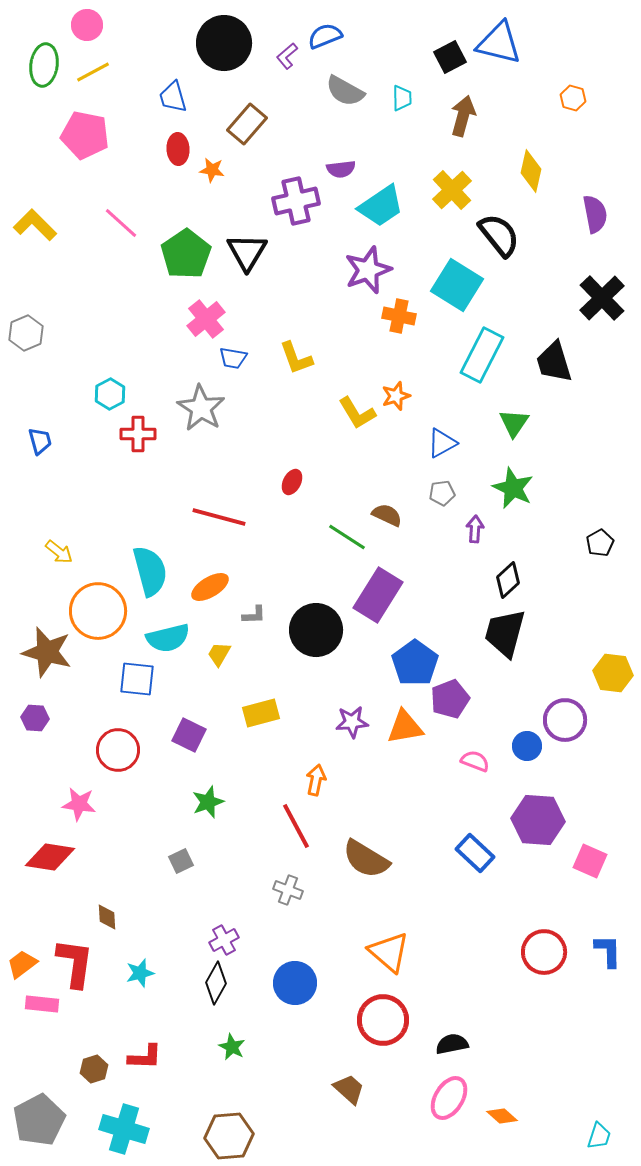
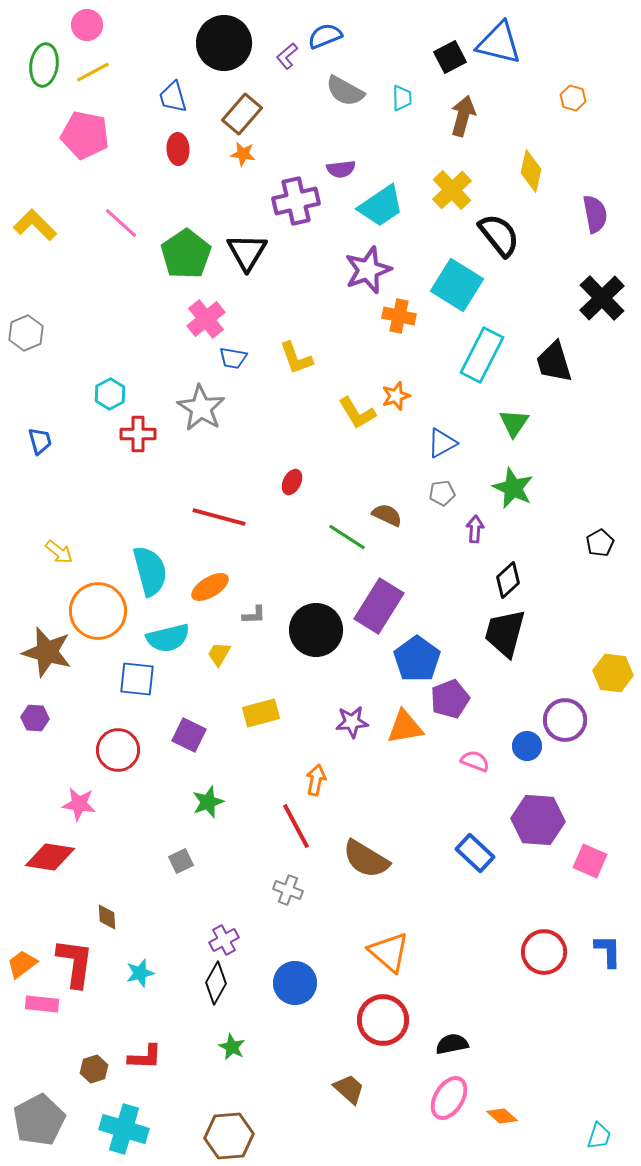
brown rectangle at (247, 124): moved 5 px left, 10 px up
orange star at (212, 170): moved 31 px right, 16 px up
purple rectangle at (378, 595): moved 1 px right, 11 px down
blue pentagon at (415, 663): moved 2 px right, 4 px up
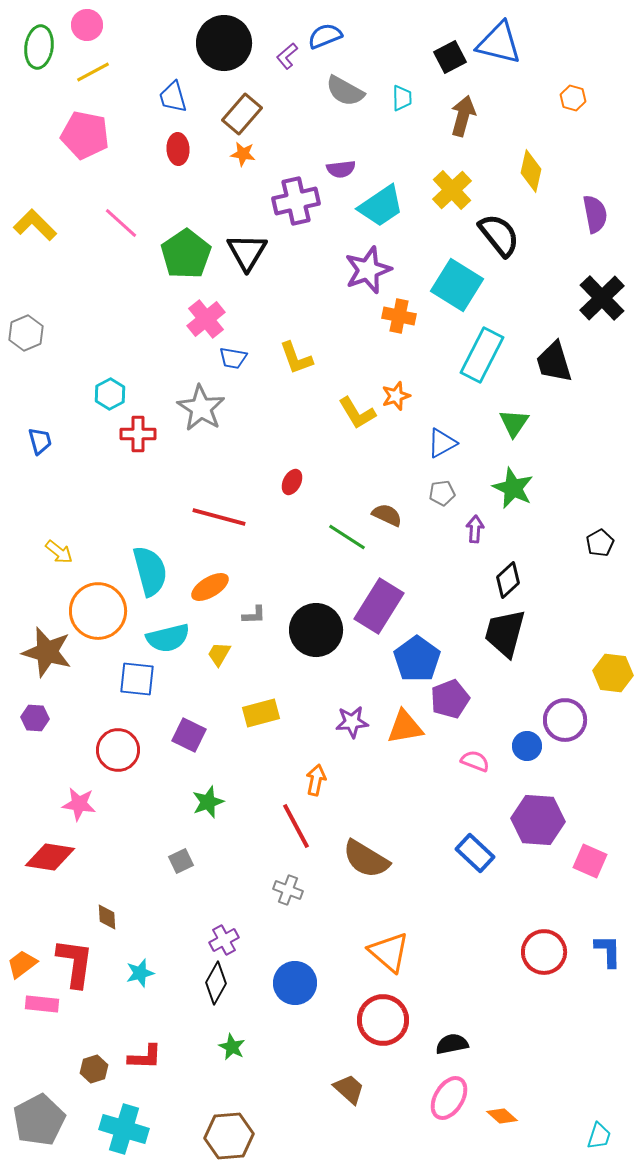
green ellipse at (44, 65): moved 5 px left, 18 px up
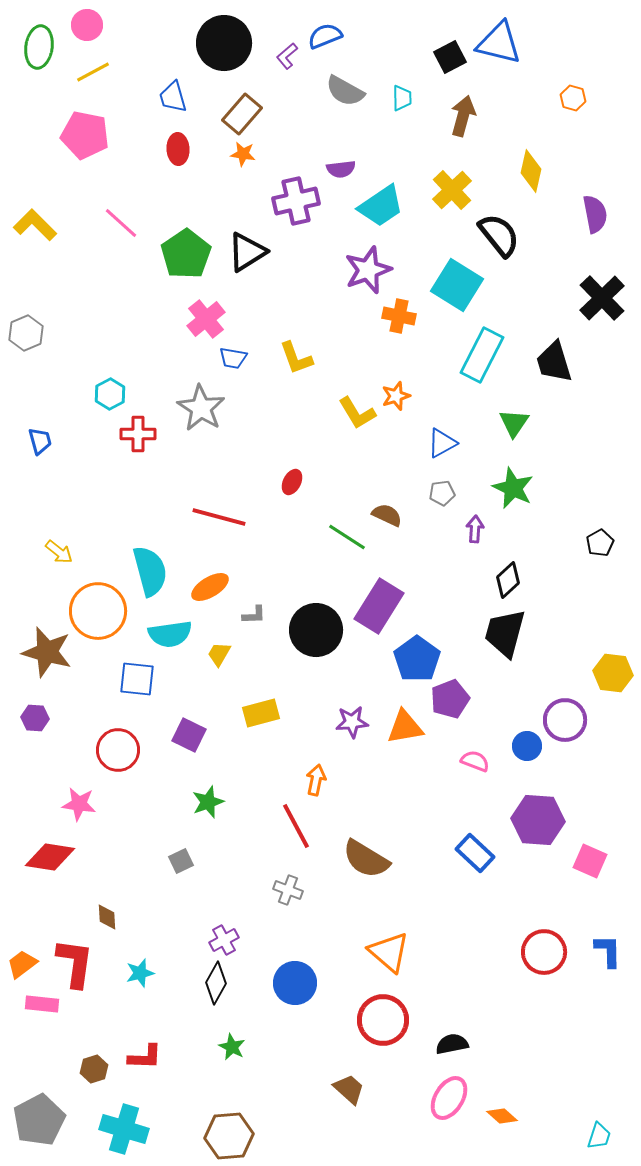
black triangle at (247, 252): rotated 27 degrees clockwise
cyan semicircle at (168, 638): moved 2 px right, 4 px up; rotated 6 degrees clockwise
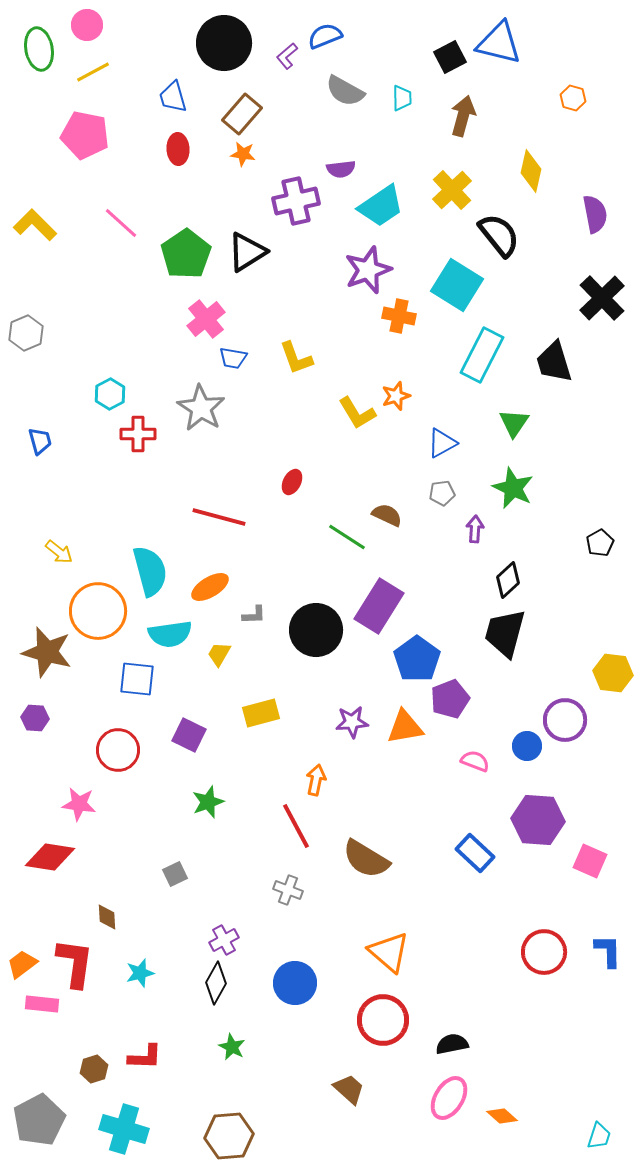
green ellipse at (39, 47): moved 2 px down; rotated 18 degrees counterclockwise
gray square at (181, 861): moved 6 px left, 13 px down
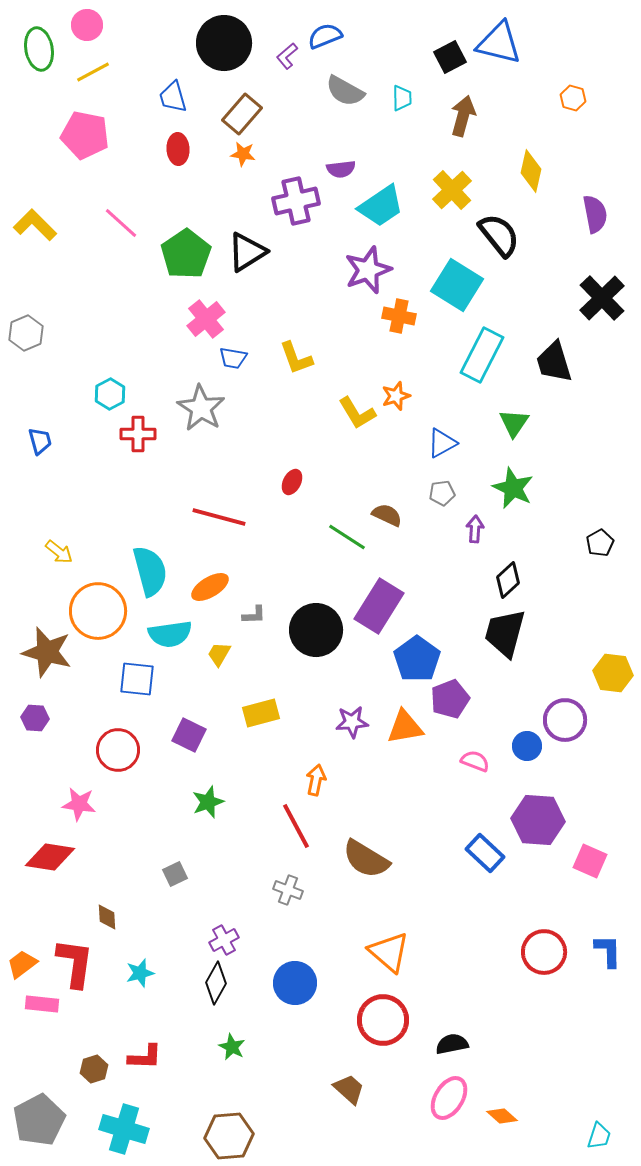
blue rectangle at (475, 853): moved 10 px right
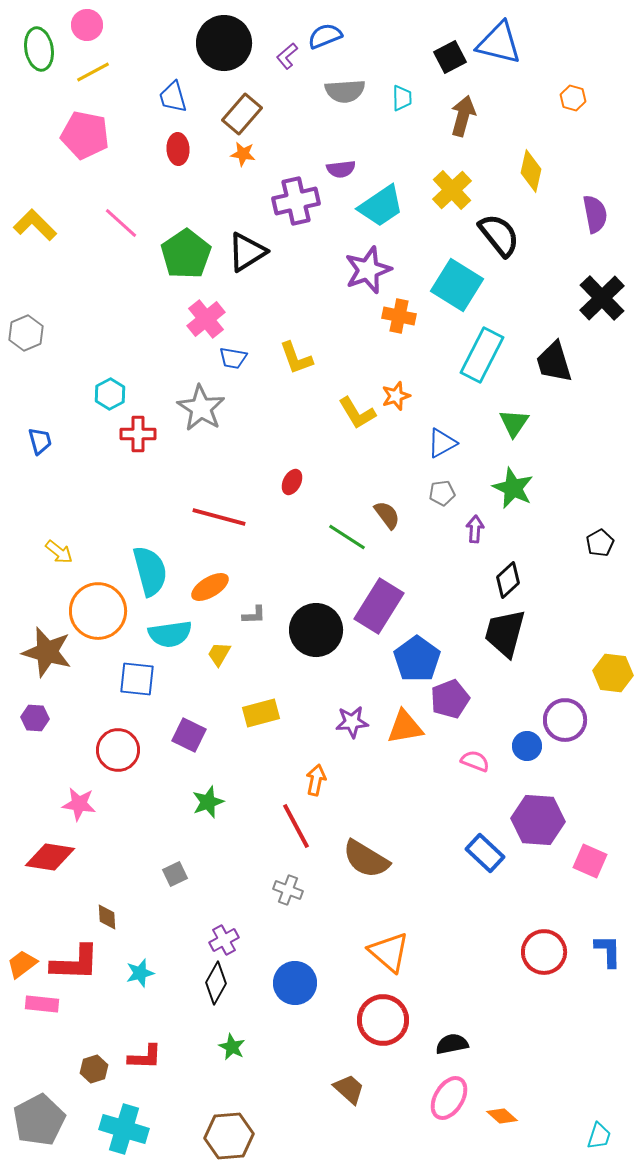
gray semicircle at (345, 91): rotated 33 degrees counterclockwise
brown semicircle at (387, 515): rotated 28 degrees clockwise
red L-shape at (75, 963): rotated 84 degrees clockwise
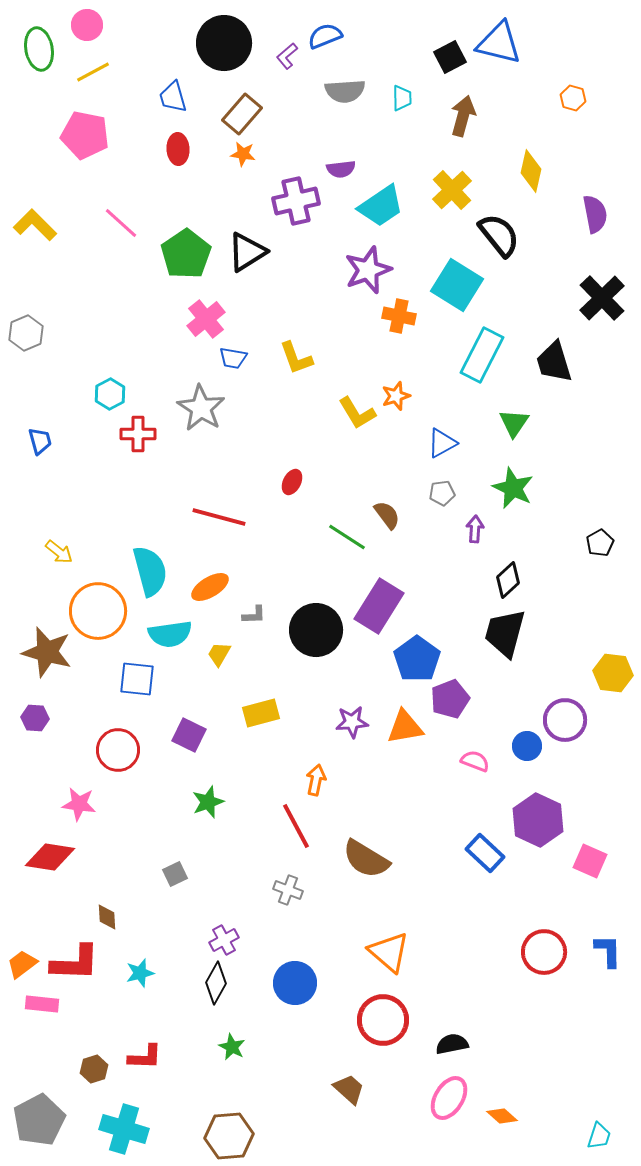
purple hexagon at (538, 820): rotated 21 degrees clockwise
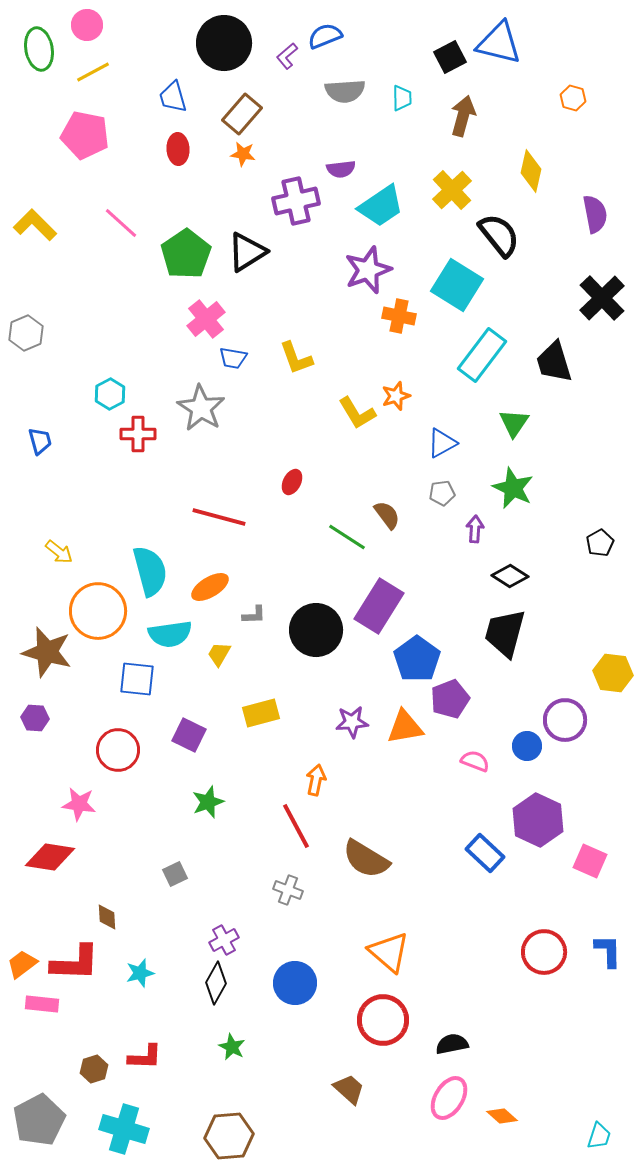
cyan rectangle at (482, 355): rotated 10 degrees clockwise
black diamond at (508, 580): moved 2 px right, 4 px up; rotated 75 degrees clockwise
